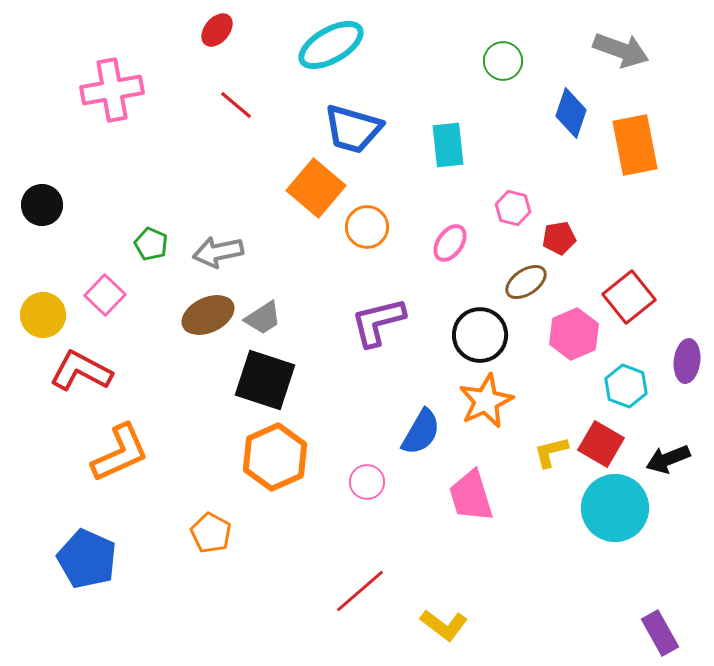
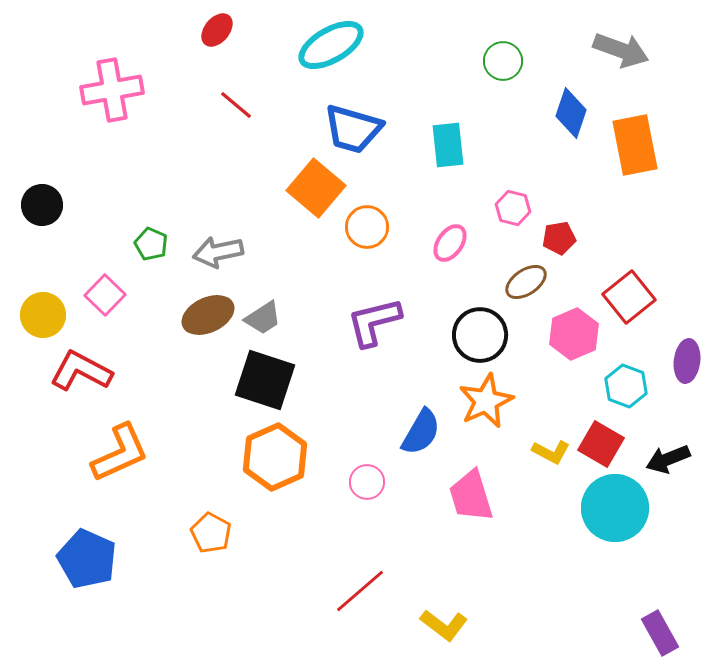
purple L-shape at (378, 322): moved 4 px left
yellow L-shape at (551, 452): rotated 138 degrees counterclockwise
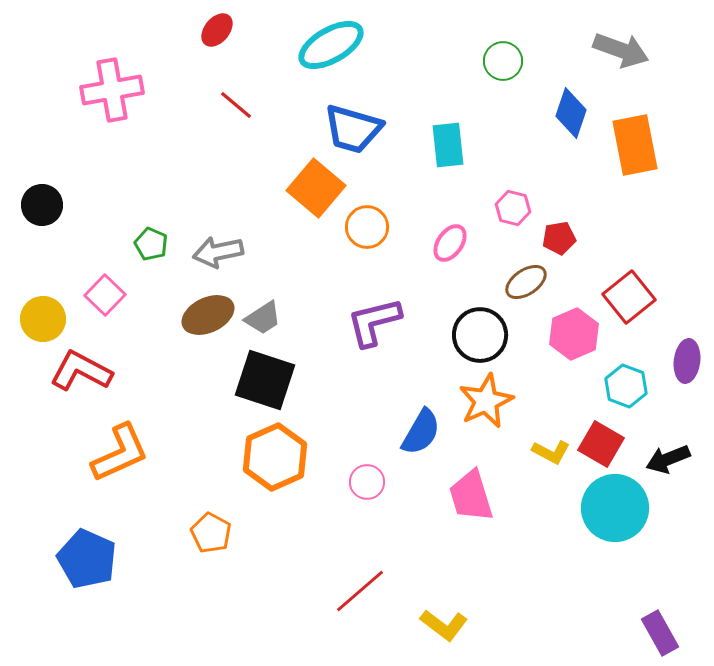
yellow circle at (43, 315): moved 4 px down
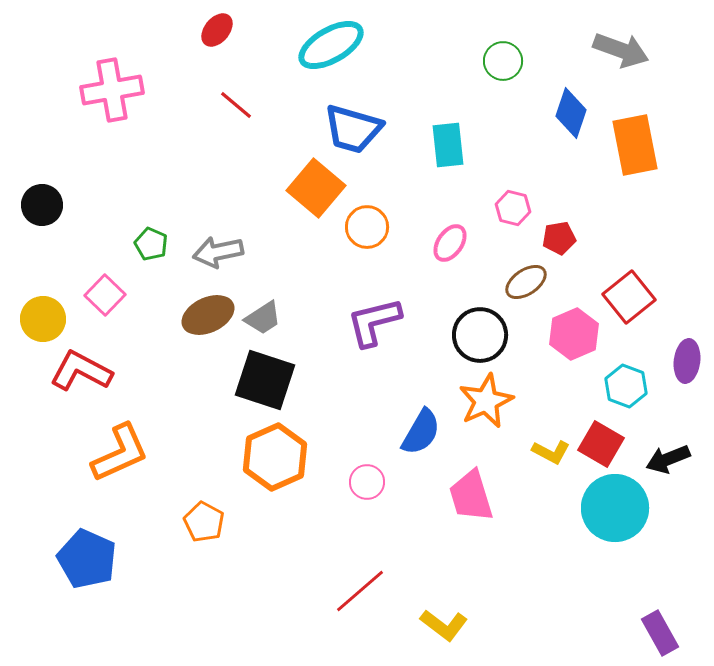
orange pentagon at (211, 533): moved 7 px left, 11 px up
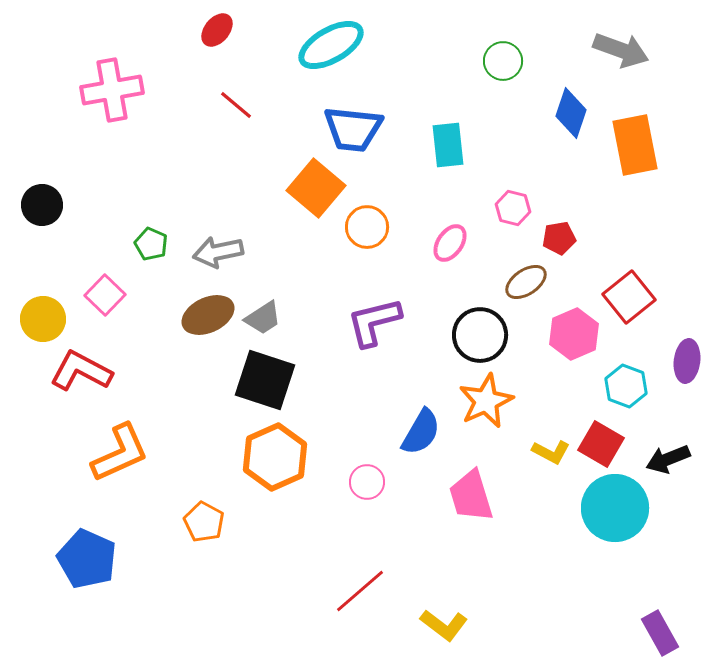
blue trapezoid at (353, 129): rotated 10 degrees counterclockwise
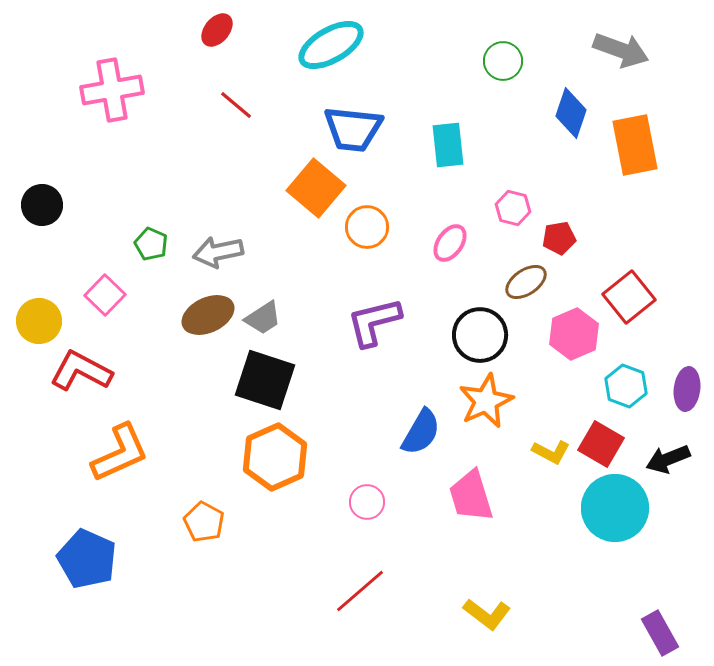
yellow circle at (43, 319): moved 4 px left, 2 px down
purple ellipse at (687, 361): moved 28 px down
pink circle at (367, 482): moved 20 px down
yellow L-shape at (444, 625): moved 43 px right, 11 px up
